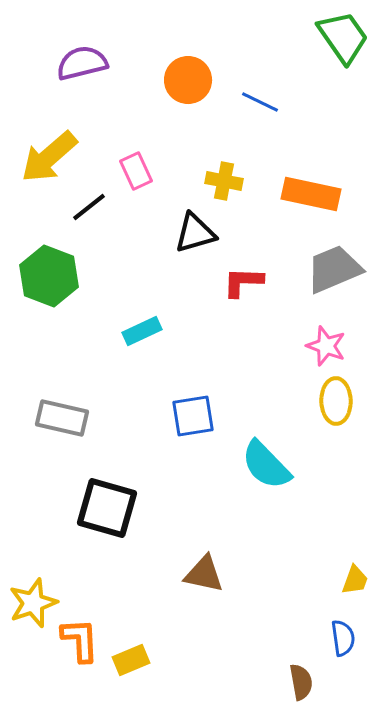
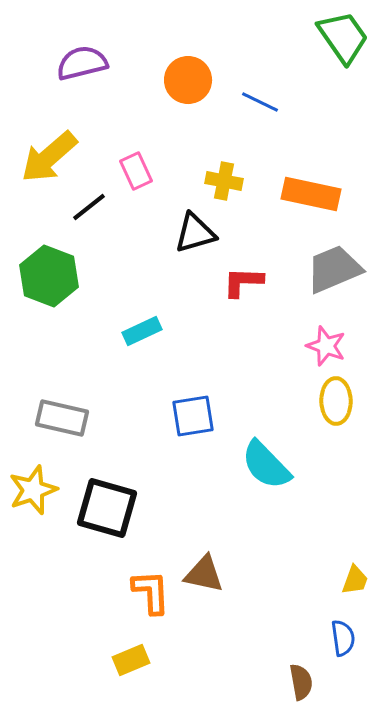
yellow star: moved 113 px up
orange L-shape: moved 71 px right, 48 px up
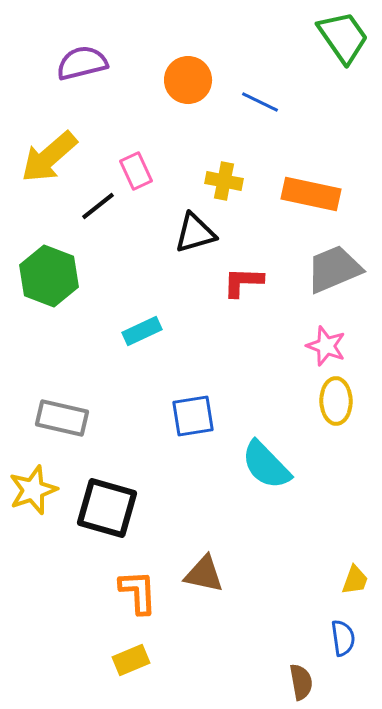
black line: moved 9 px right, 1 px up
orange L-shape: moved 13 px left
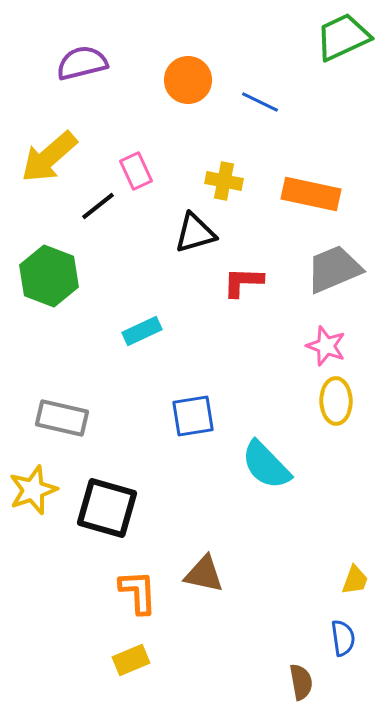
green trapezoid: rotated 80 degrees counterclockwise
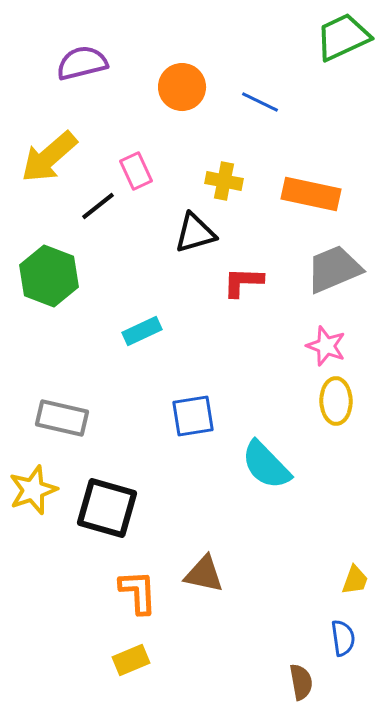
orange circle: moved 6 px left, 7 px down
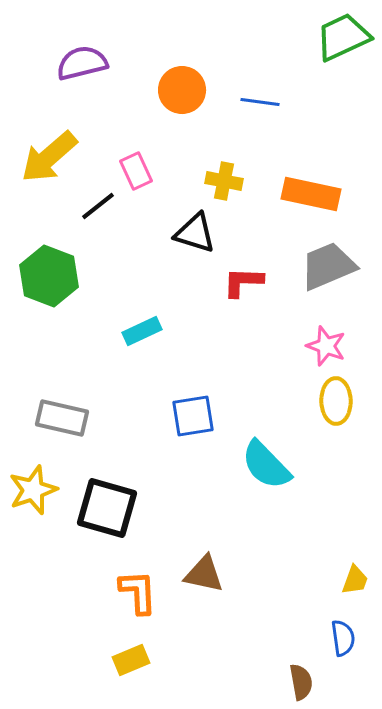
orange circle: moved 3 px down
blue line: rotated 18 degrees counterclockwise
black triangle: rotated 33 degrees clockwise
gray trapezoid: moved 6 px left, 3 px up
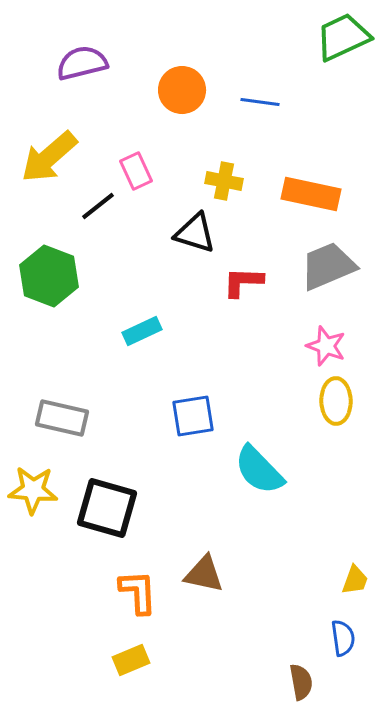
cyan semicircle: moved 7 px left, 5 px down
yellow star: rotated 24 degrees clockwise
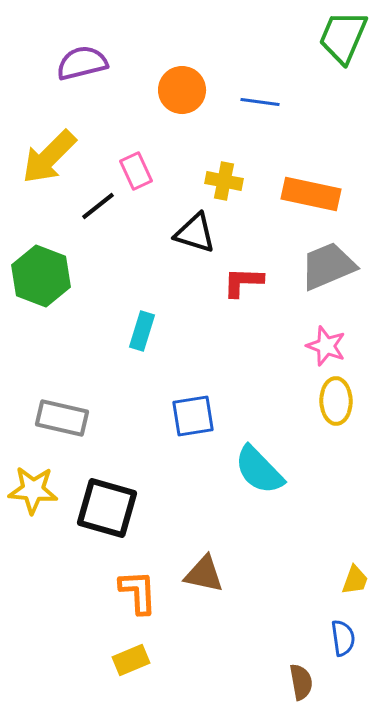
green trapezoid: rotated 42 degrees counterclockwise
yellow arrow: rotated 4 degrees counterclockwise
green hexagon: moved 8 px left
cyan rectangle: rotated 48 degrees counterclockwise
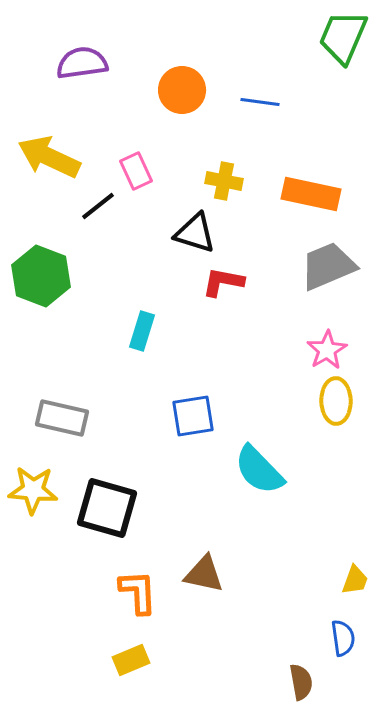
purple semicircle: rotated 6 degrees clockwise
yellow arrow: rotated 70 degrees clockwise
red L-shape: moved 20 px left; rotated 9 degrees clockwise
pink star: moved 1 px right, 4 px down; rotated 21 degrees clockwise
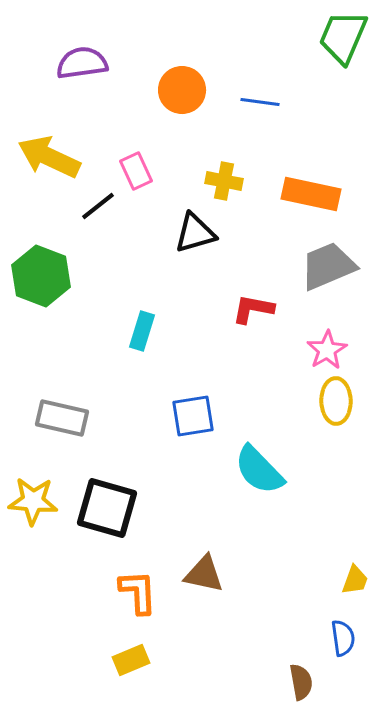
black triangle: rotated 33 degrees counterclockwise
red L-shape: moved 30 px right, 27 px down
yellow star: moved 11 px down
